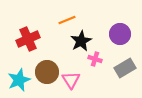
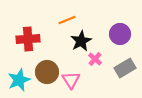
red cross: rotated 20 degrees clockwise
pink cross: rotated 24 degrees clockwise
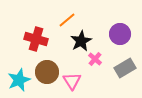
orange line: rotated 18 degrees counterclockwise
red cross: moved 8 px right; rotated 20 degrees clockwise
pink triangle: moved 1 px right, 1 px down
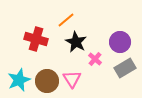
orange line: moved 1 px left
purple circle: moved 8 px down
black star: moved 5 px left, 1 px down; rotated 15 degrees counterclockwise
brown circle: moved 9 px down
pink triangle: moved 2 px up
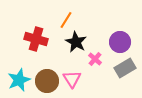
orange line: rotated 18 degrees counterclockwise
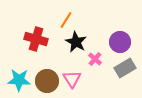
cyan star: rotated 25 degrees clockwise
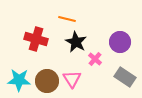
orange line: moved 1 px right, 1 px up; rotated 72 degrees clockwise
gray rectangle: moved 9 px down; rotated 65 degrees clockwise
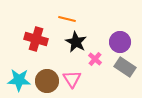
gray rectangle: moved 10 px up
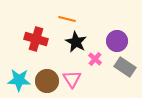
purple circle: moved 3 px left, 1 px up
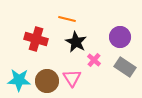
purple circle: moved 3 px right, 4 px up
pink cross: moved 1 px left, 1 px down
pink triangle: moved 1 px up
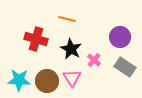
black star: moved 5 px left, 7 px down
